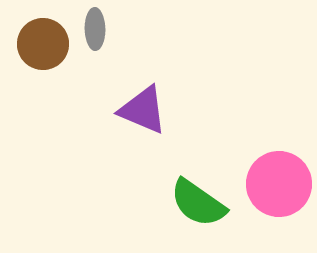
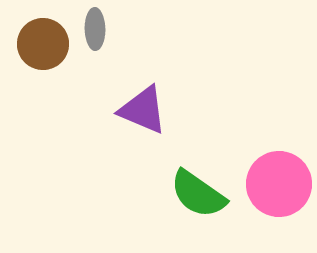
green semicircle: moved 9 px up
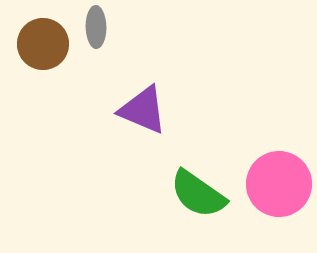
gray ellipse: moved 1 px right, 2 px up
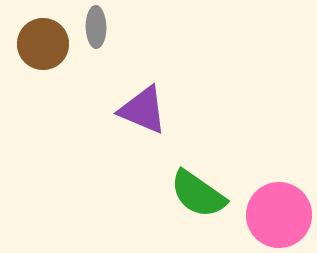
pink circle: moved 31 px down
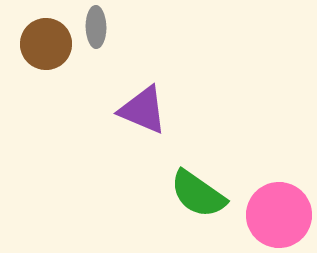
brown circle: moved 3 px right
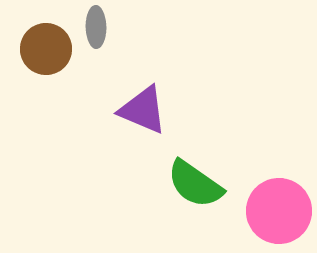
brown circle: moved 5 px down
green semicircle: moved 3 px left, 10 px up
pink circle: moved 4 px up
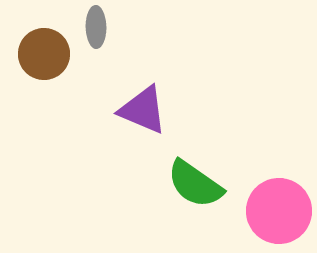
brown circle: moved 2 px left, 5 px down
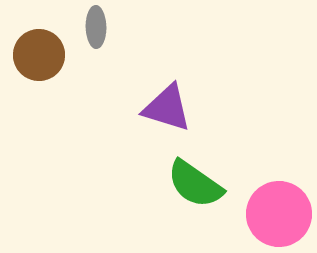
brown circle: moved 5 px left, 1 px down
purple triangle: moved 24 px right, 2 px up; rotated 6 degrees counterclockwise
pink circle: moved 3 px down
